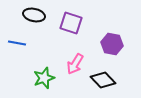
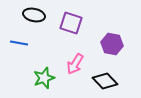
blue line: moved 2 px right
black diamond: moved 2 px right, 1 px down
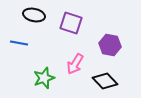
purple hexagon: moved 2 px left, 1 px down
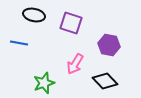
purple hexagon: moved 1 px left
green star: moved 5 px down
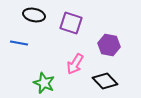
green star: rotated 30 degrees counterclockwise
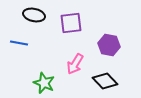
purple square: rotated 25 degrees counterclockwise
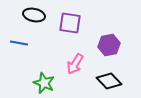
purple square: moved 1 px left; rotated 15 degrees clockwise
purple hexagon: rotated 20 degrees counterclockwise
black diamond: moved 4 px right
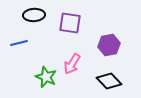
black ellipse: rotated 15 degrees counterclockwise
blue line: rotated 24 degrees counterclockwise
pink arrow: moved 3 px left
green star: moved 2 px right, 6 px up
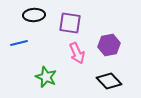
pink arrow: moved 5 px right, 11 px up; rotated 55 degrees counterclockwise
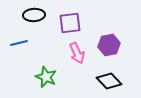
purple square: rotated 15 degrees counterclockwise
